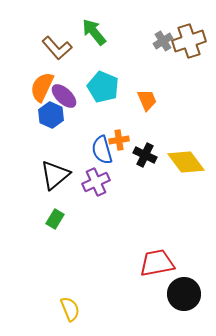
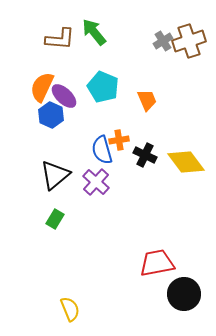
brown L-shape: moved 3 px right, 9 px up; rotated 44 degrees counterclockwise
purple cross: rotated 24 degrees counterclockwise
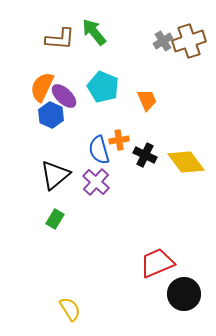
blue semicircle: moved 3 px left
red trapezoid: rotated 12 degrees counterclockwise
yellow semicircle: rotated 10 degrees counterclockwise
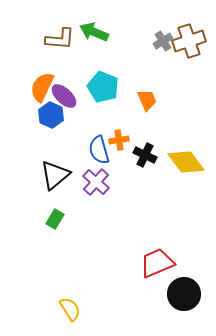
green arrow: rotated 28 degrees counterclockwise
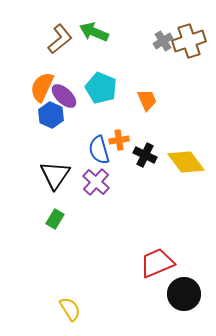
brown L-shape: rotated 44 degrees counterclockwise
cyan pentagon: moved 2 px left, 1 px down
black triangle: rotated 16 degrees counterclockwise
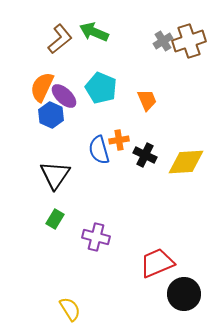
yellow diamond: rotated 57 degrees counterclockwise
purple cross: moved 55 px down; rotated 28 degrees counterclockwise
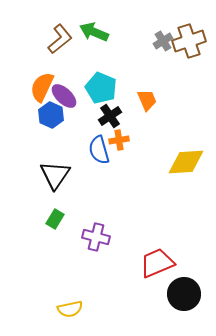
black cross: moved 35 px left, 39 px up; rotated 30 degrees clockwise
yellow semicircle: rotated 110 degrees clockwise
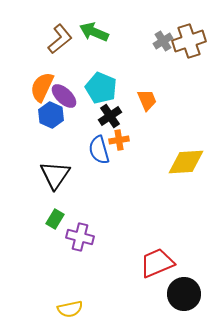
purple cross: moved 16 px left
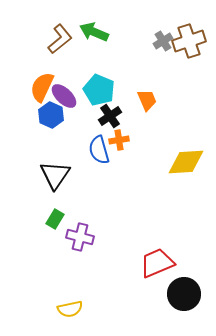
cyan pentagon: moved 2 px left, 2 px down
